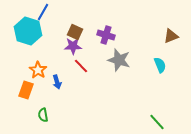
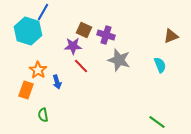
brown square: moved 9 px right, 2 px up
green line: rotated 12 degrees counterclockwise
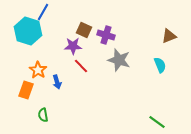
brown triangle: moved 2 px left
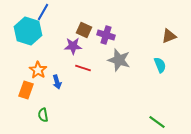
red line: moved 2 px right, 2 px down; rotated 28 degrees counterclockwise
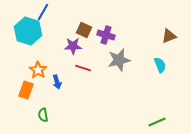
gray star: rotated 30 degrees counterclockwise
green line: rotated 60 degrees counterclockwise
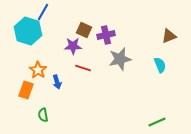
purple cross: rotated 30 degrees counterclockwise
gray star: moved 1 px right, 1 px up
